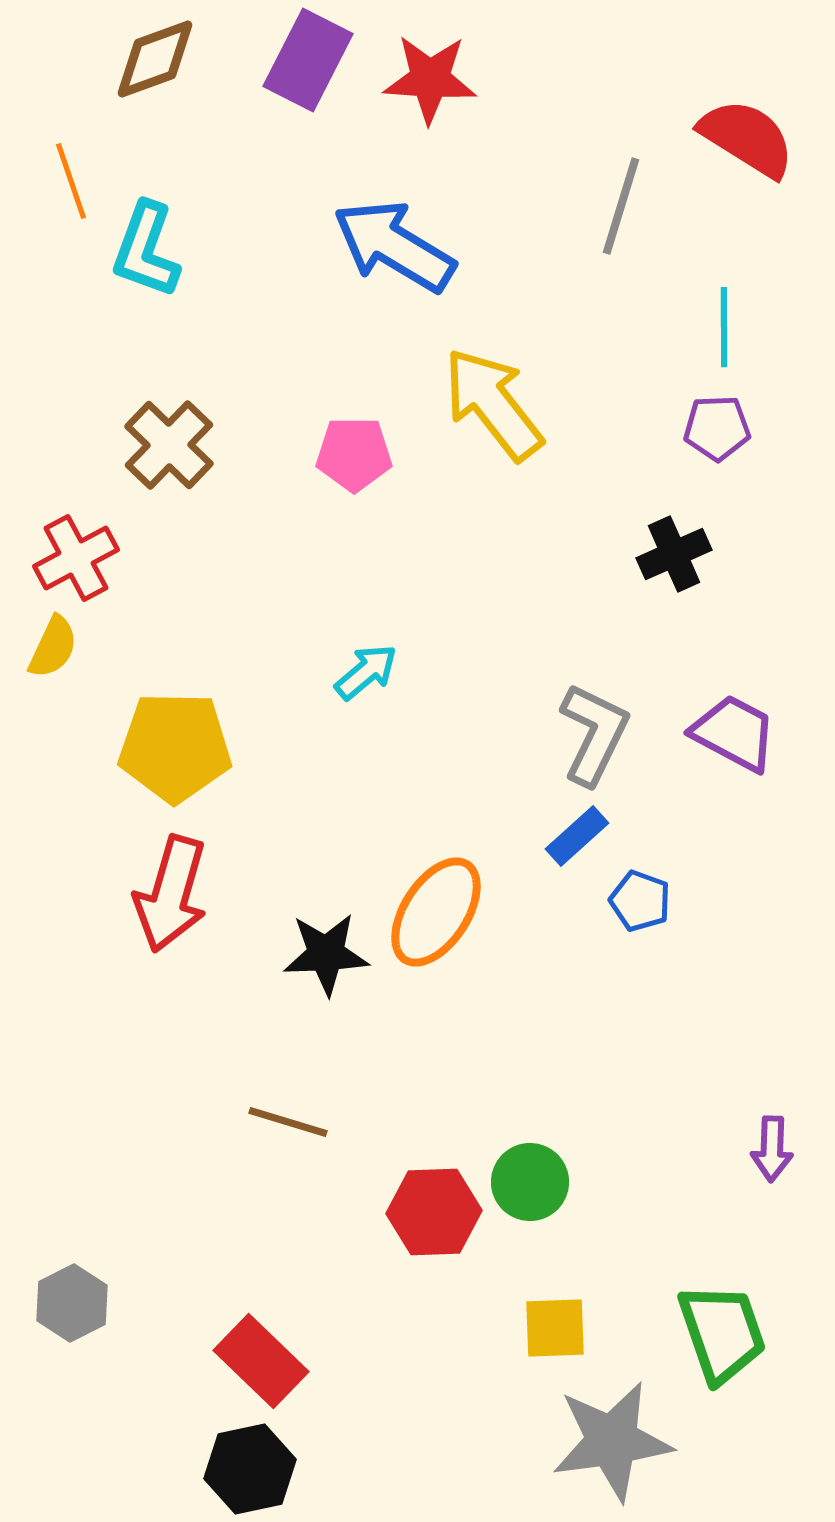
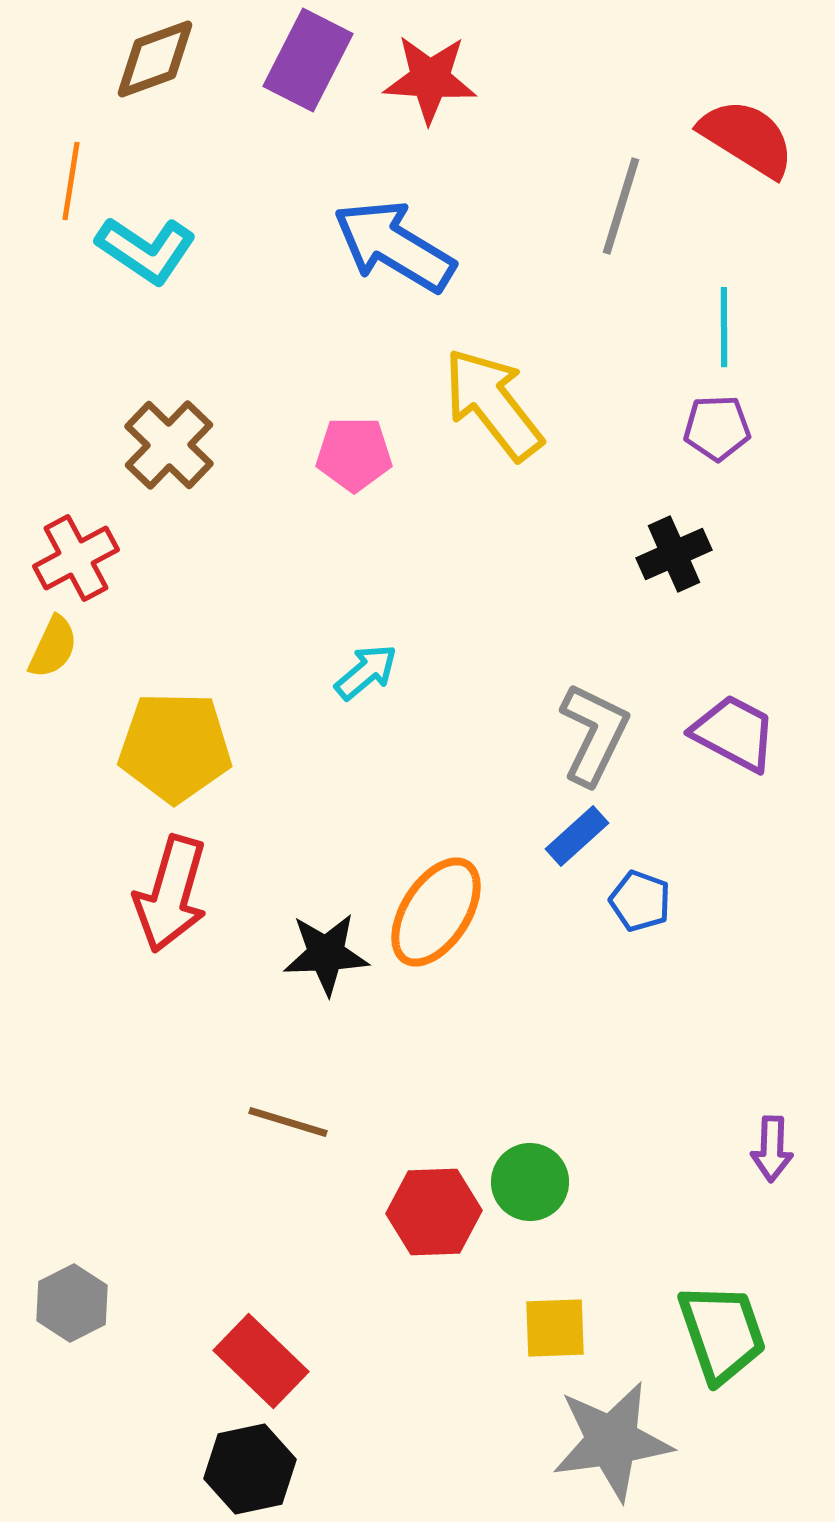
orange line: rotated 28 degrees clockwise
cyan L-shape: rotated 76 degrees counterclockwise
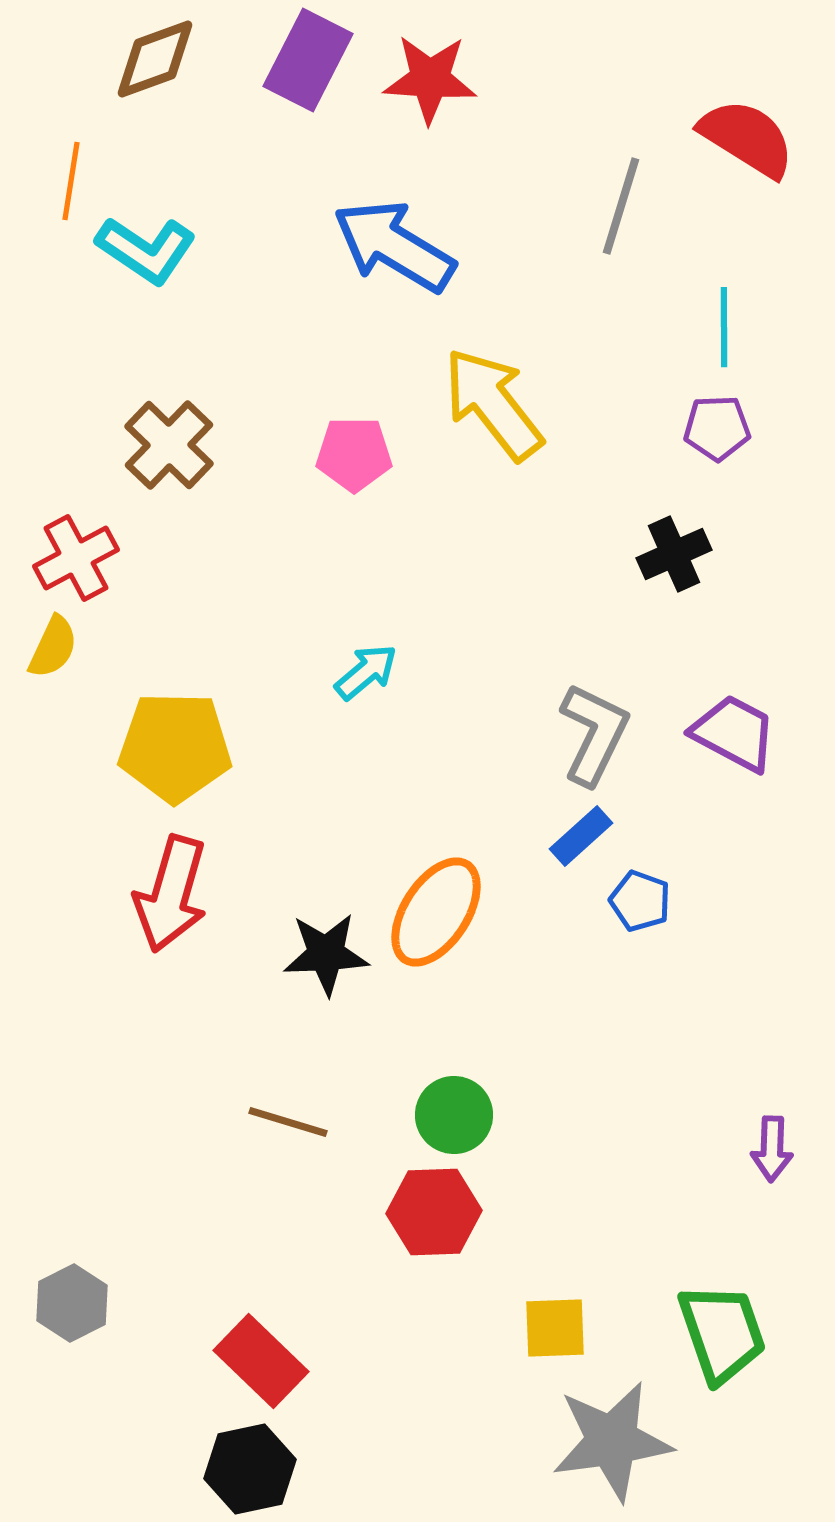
blue rectangle: moved 4 px right
green circle: moved 76 px left, 67 px up
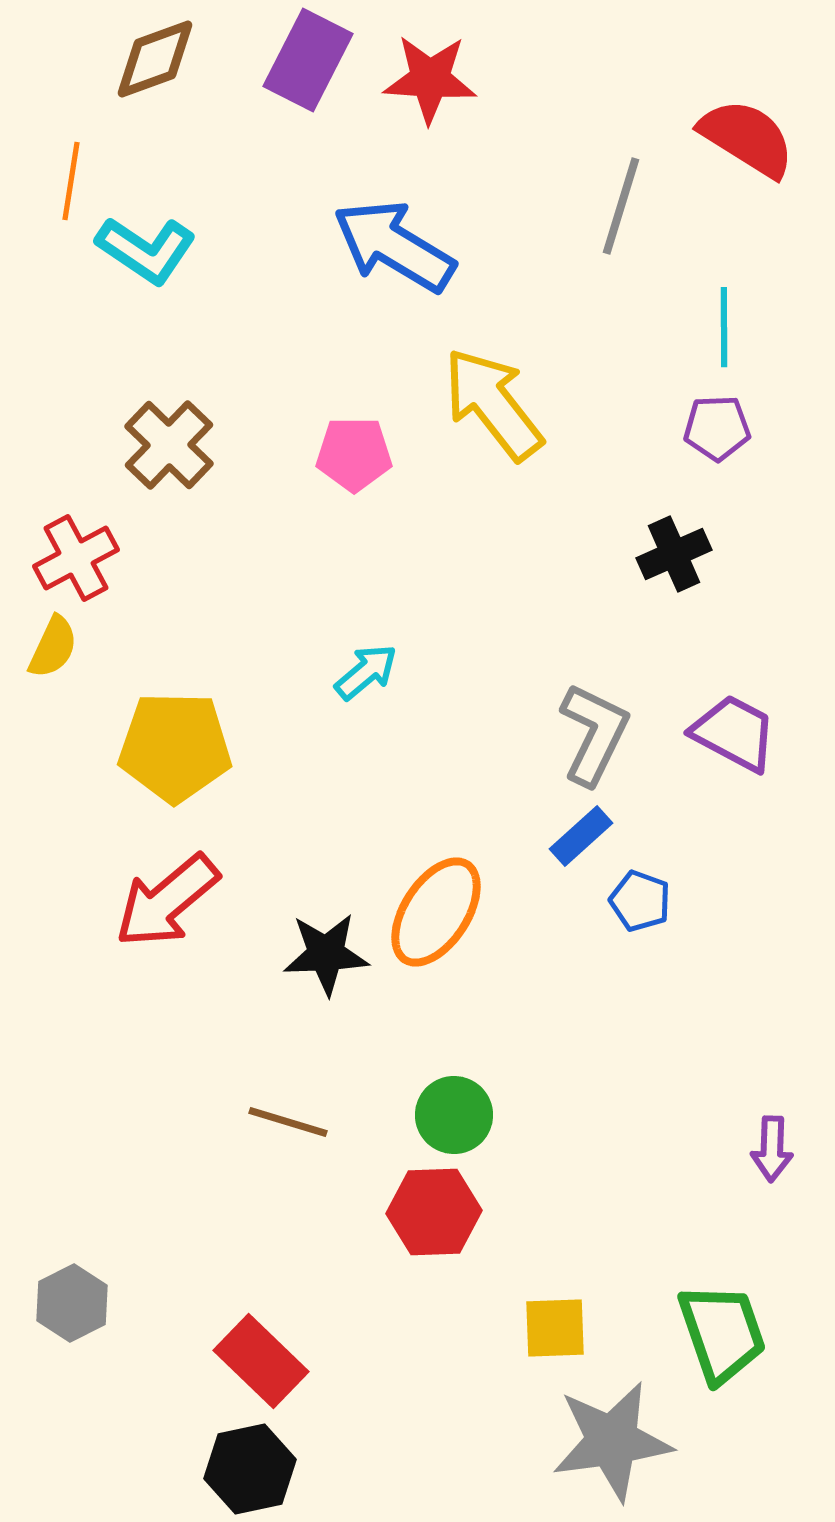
red arrow: moved 4 px left, 7 px down; rotated 34 degrees clockwise
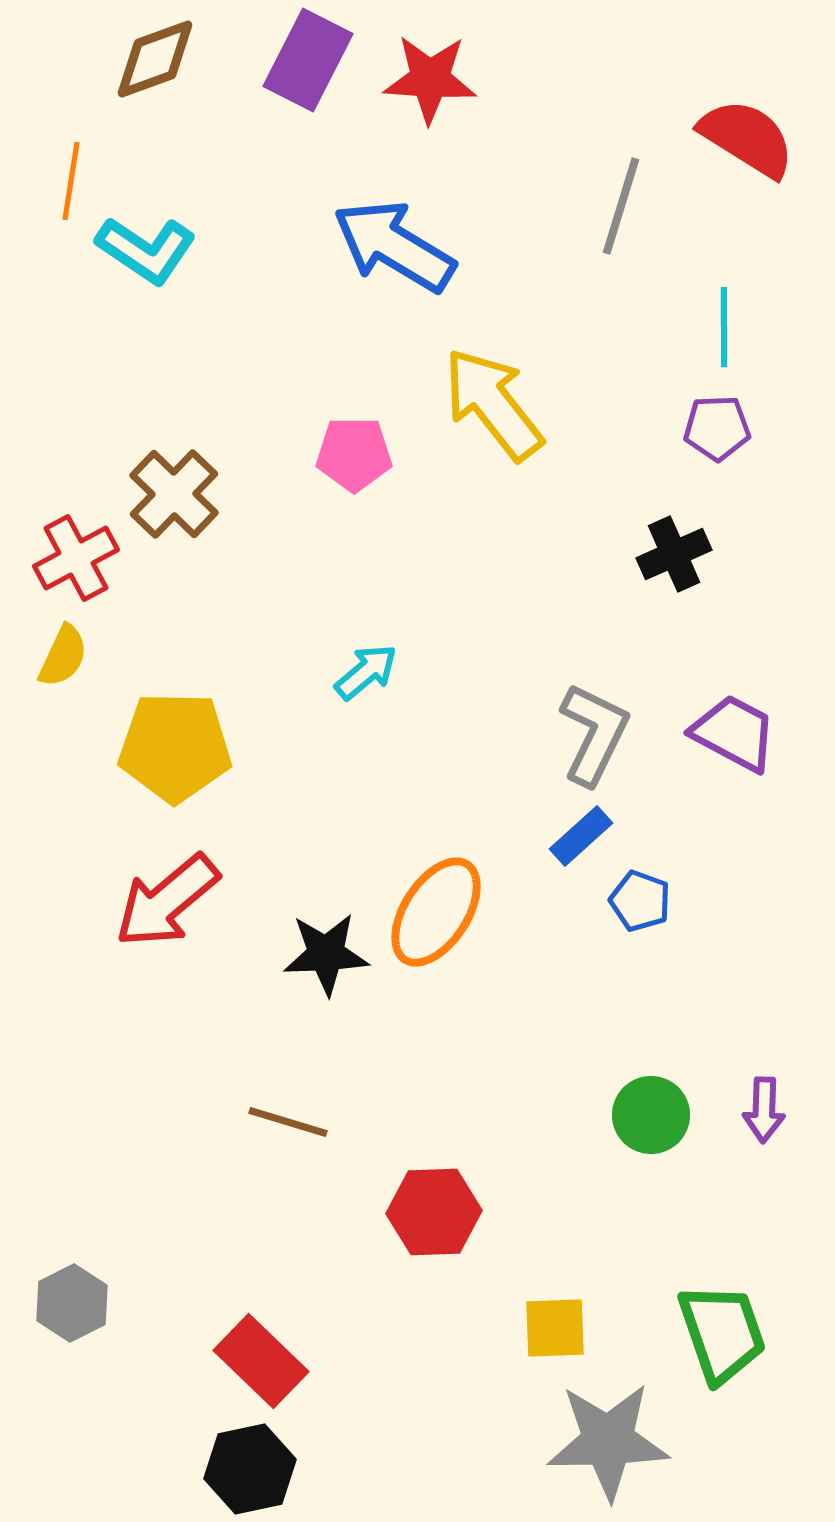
brown cross: moved 5 px right, 49 px down
yellow semicircle: moved 10 px right, 9 px down
green circle: moved 197 px right
purple arrow: moved 8 px left, 39 px up
gray star: moved 4 px left; rotated 7 degrees clockwise
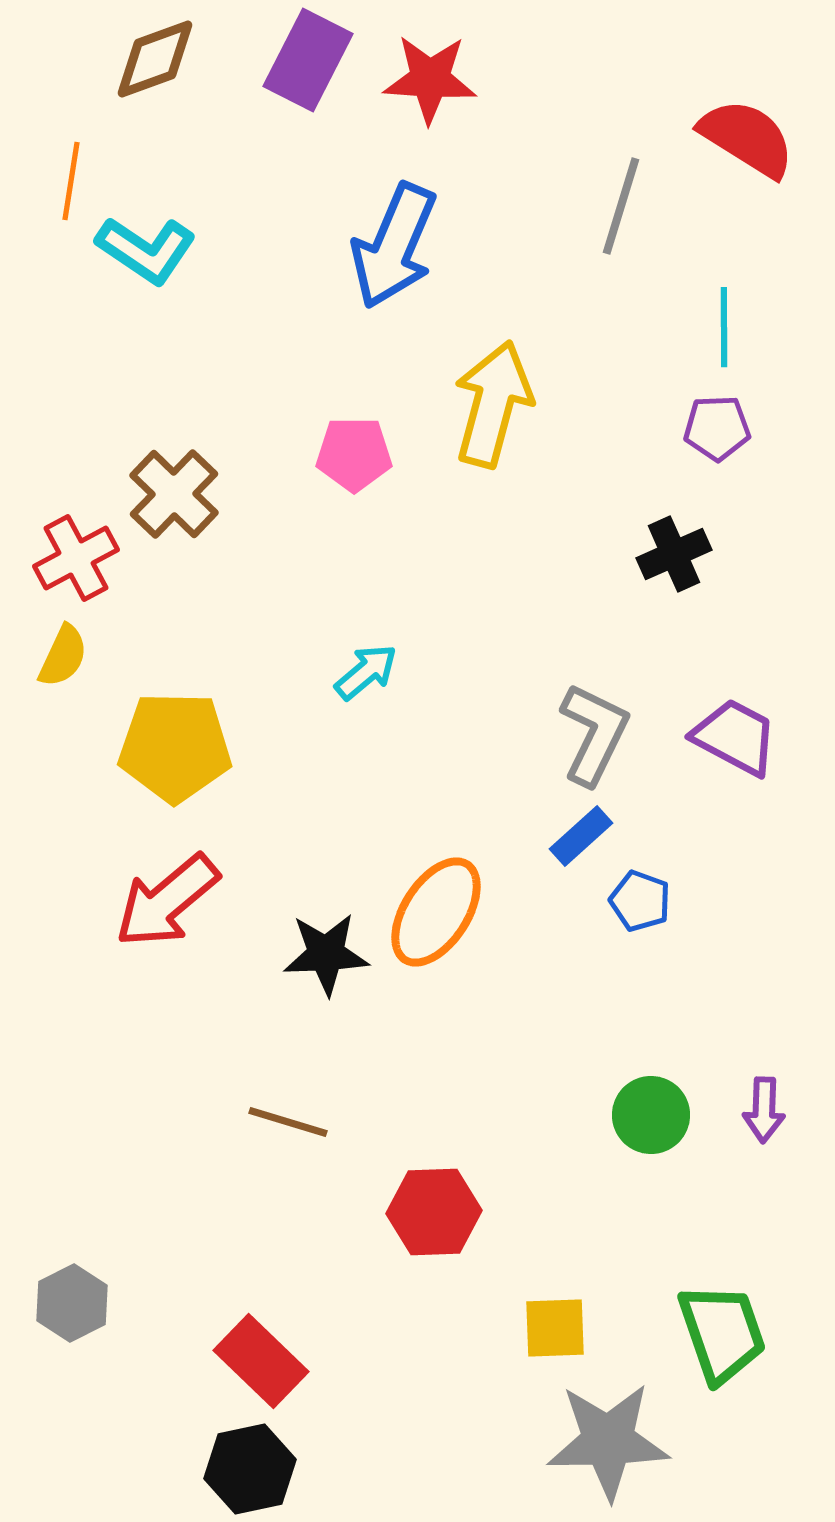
blue arrow: rotated 98 degrees counterclockwise
yellow arrow: rotated 53 degrees clockwise
purple trapezoid: moved 1 px right, 4 px down
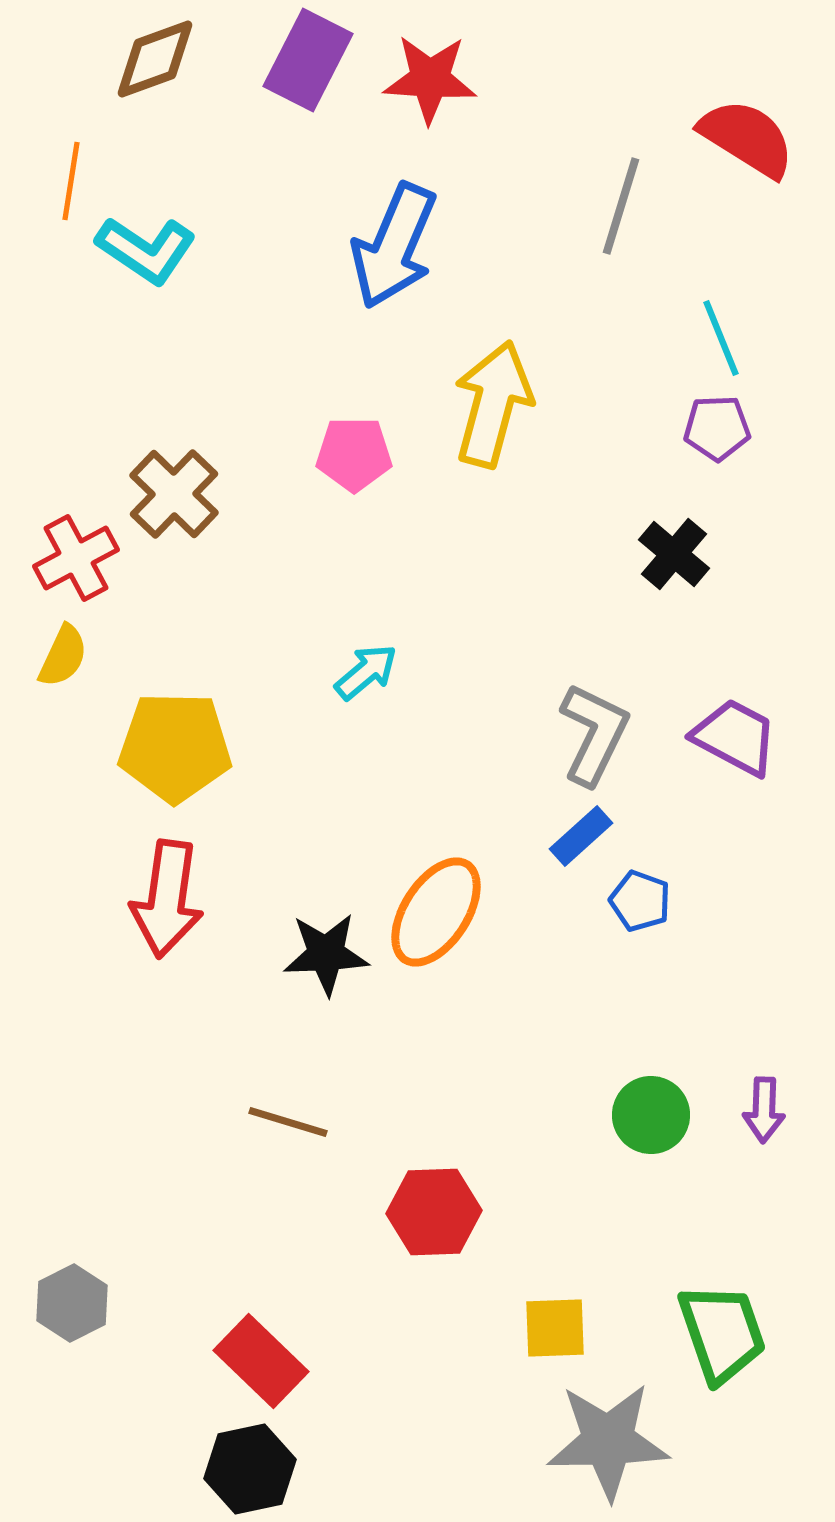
cyan line: moved 3 px left, 11 px down; rotated 22 degrees counterclockwise
black cross: rotated 26 degrees counterclockwise
red arrow: moved 2 px up; rotated 42 degrees counterclockwise
